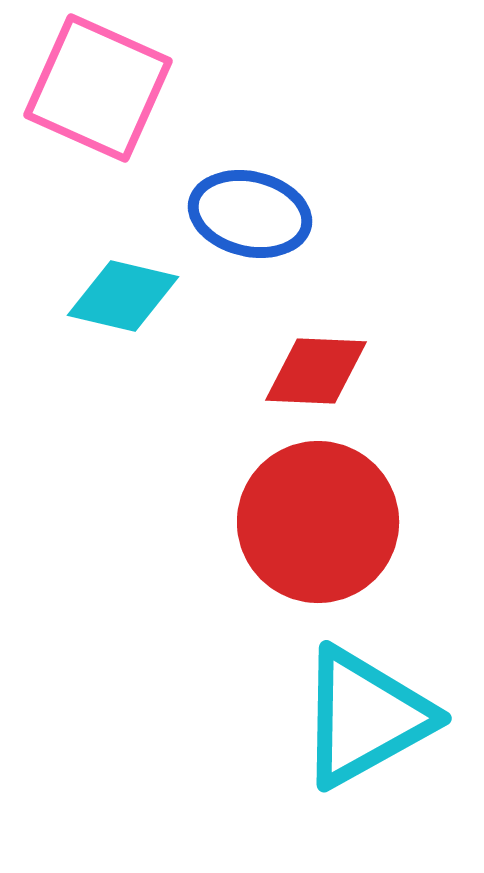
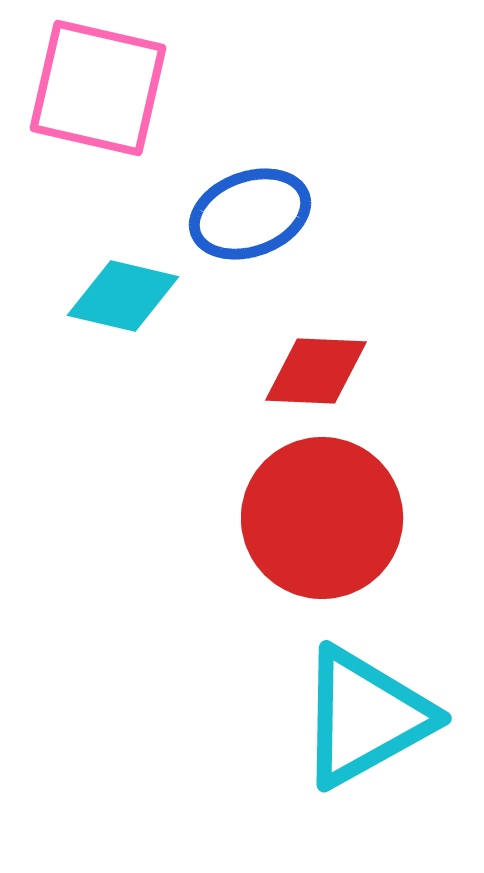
pink square: rotated 11 degrees counterclockwise
blue ellipse: rotated 33 degrees counterclockwise
red circle: moved 4 px right, 4 px up
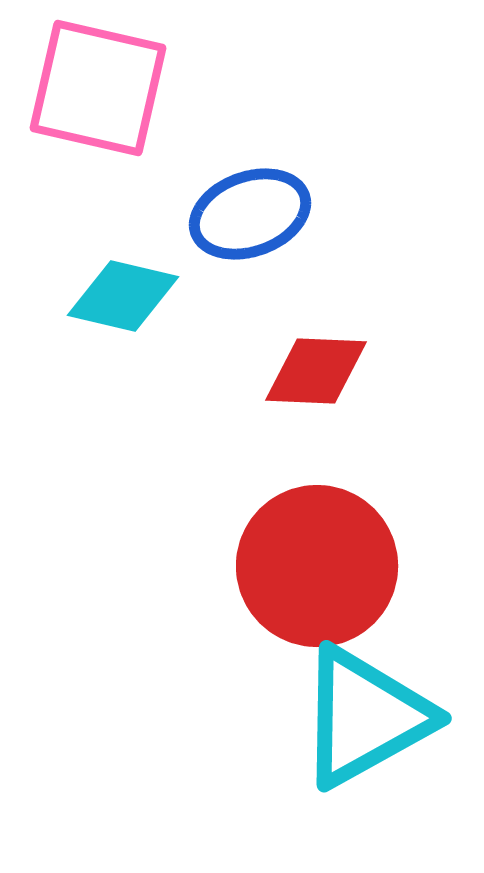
red circle: moved 5 px left, 48 px down
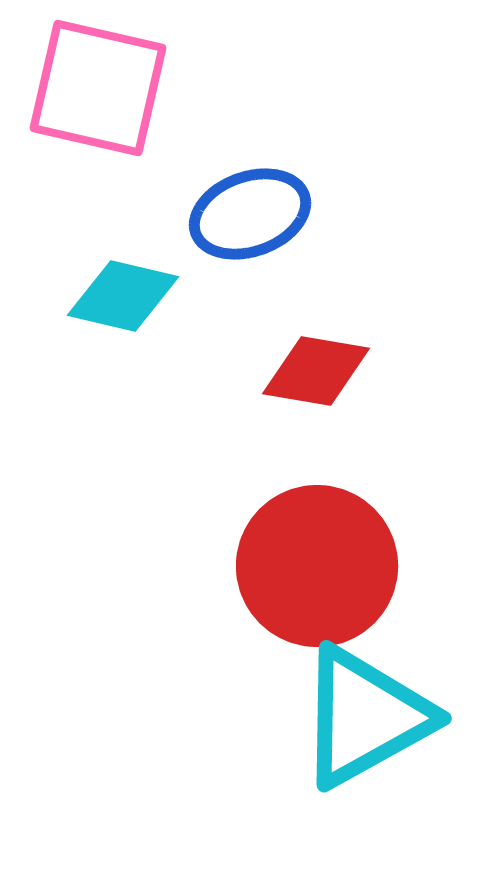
red diamond: rotated 7 degrees clockwise
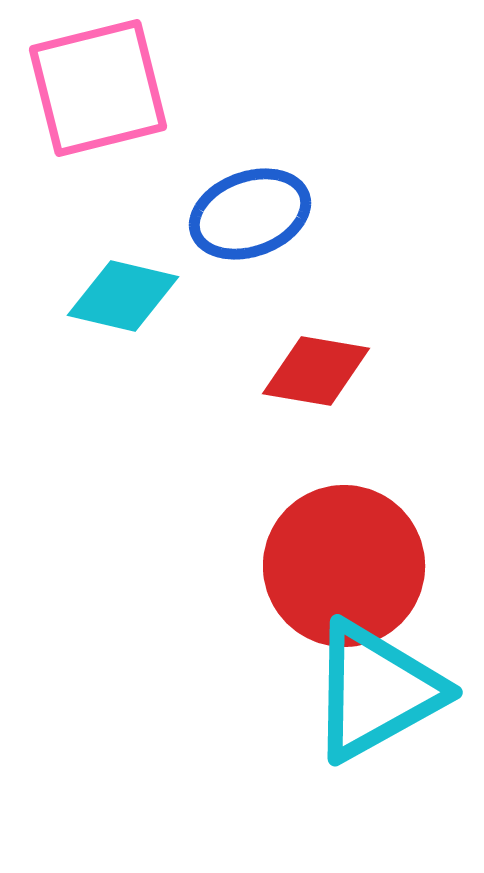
pink square: rotated 27 degrees counterclockwise
red circle: moved 27 px right
cyan triangle: moved 11 px right, 26 px up
